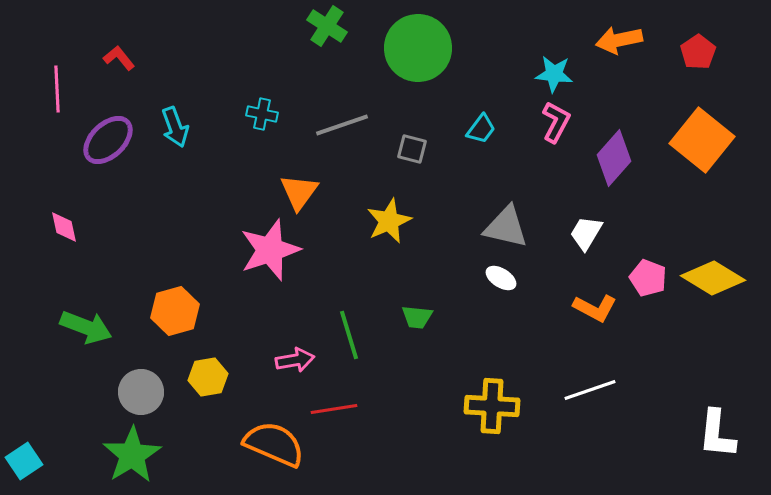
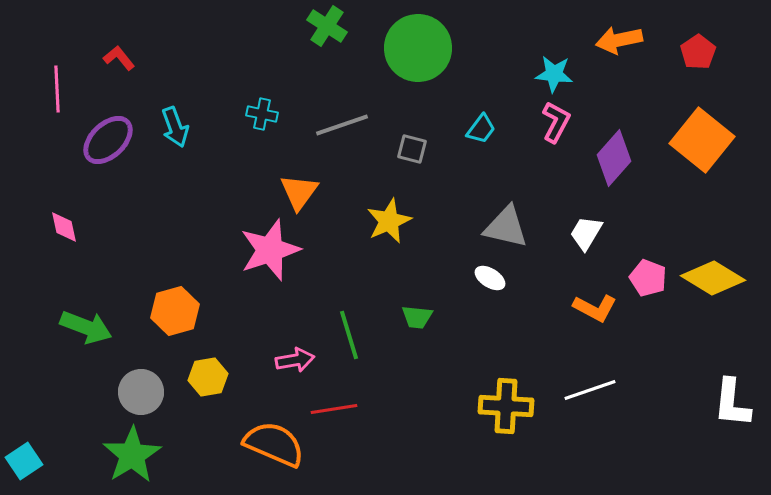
white ellipse: moved 11 px left
yellow cross: moved 14 px right
white L-shape: moved 15 px right, 31 px up
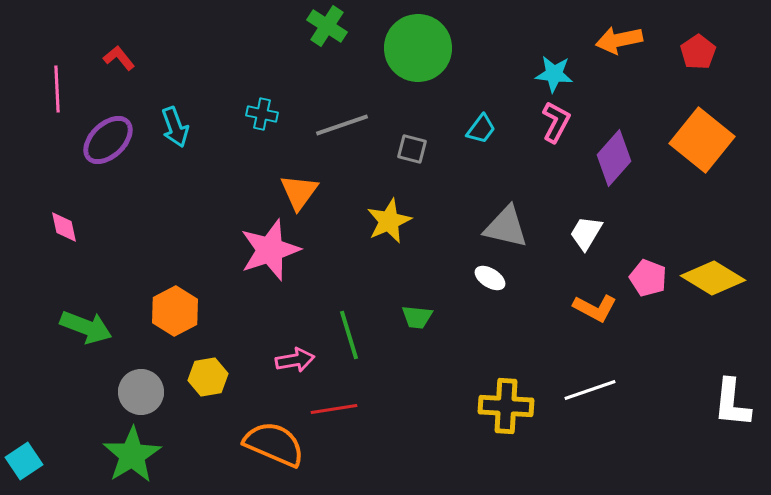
orange hexagon: rotated 12 degrees counterclockwise
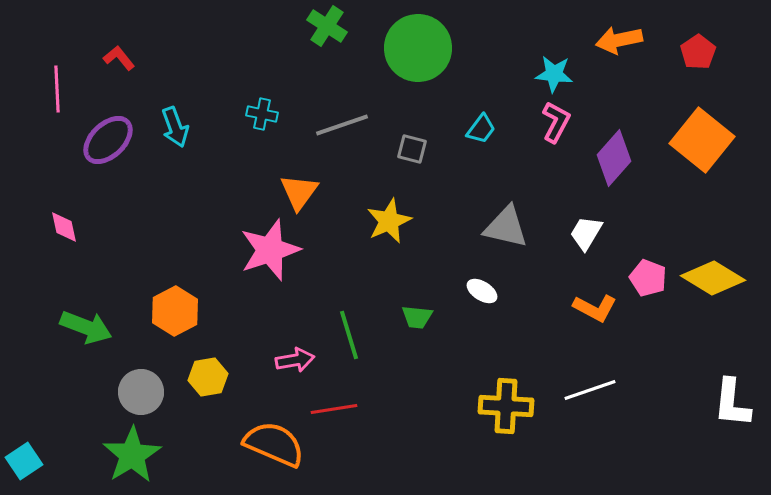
white ellipse: moved 8 px left, 13 px down
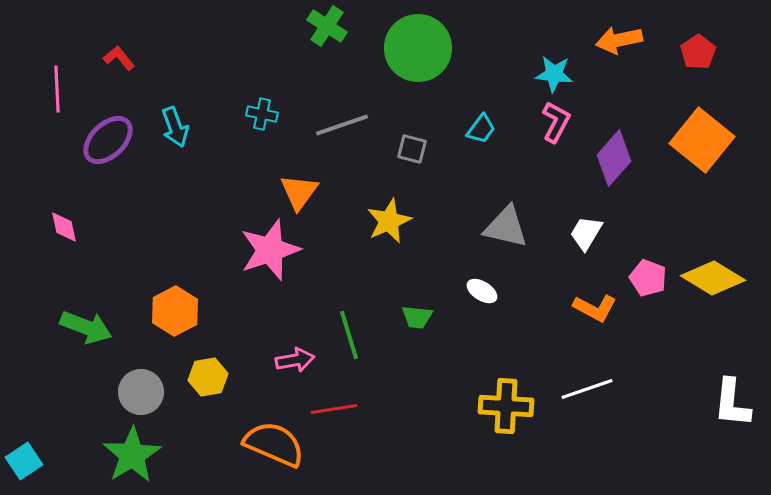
white line: moved 3 px left, 1 px up
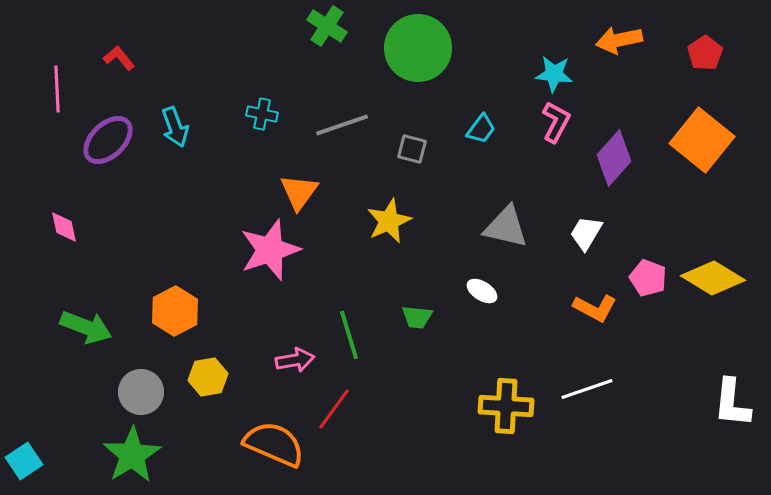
red pentagon: moved 7 px right, 1 px down
red line: rotated 45 degrees counterclockwise
